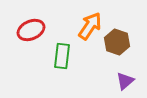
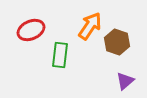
green rectangle: moved 2 px left, 1 px up
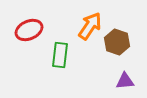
red ellipse: moved 2 px left
purple triangle: rotated 36 degrees clockwise
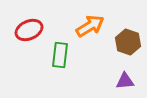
orange arrow: rotated 24 degrees clockwise
brown hexagon: moved 11 px right
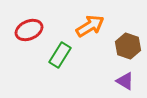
brown hexagon: moved 4 px down
green rectangle: rotated 25 degrees clockwise
purple triangle: rotated 36 degrees clockwise
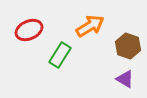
purple triangle: moved 2 px up
